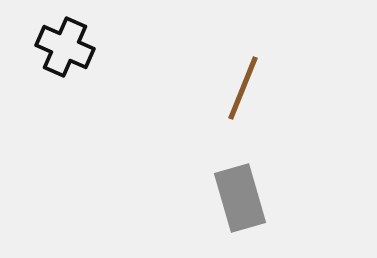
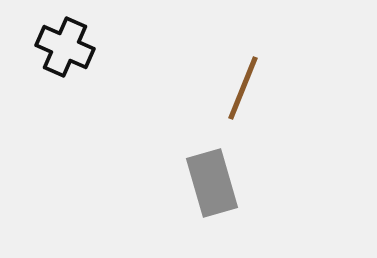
gray rectangle: moved 28 px left, 15 px up
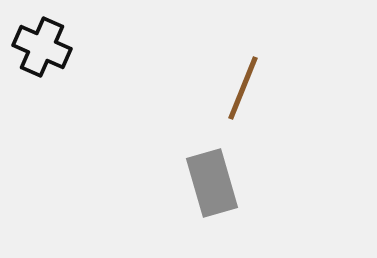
black cross: moved 23 px left
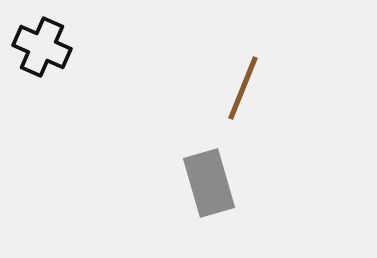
gray rectangle: moved 3 px left
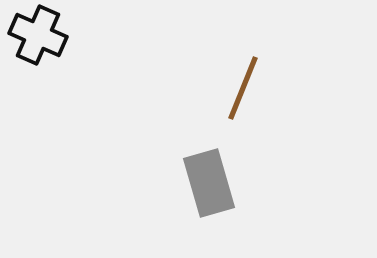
black cross: moved 4 px left, 12 px up
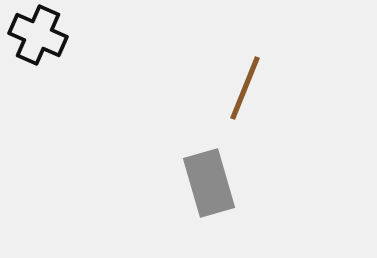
brown line: moved 2 px right
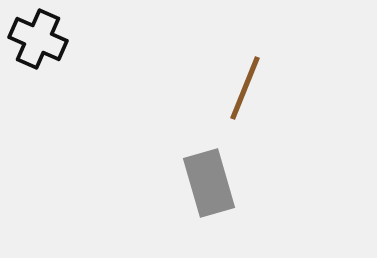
black cross: moved 4 px down
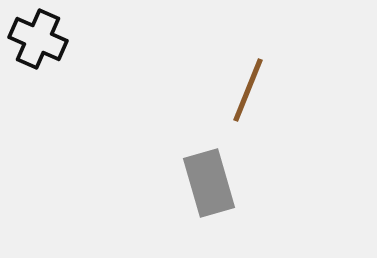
brown line: moved 3 px right, 2 px down
